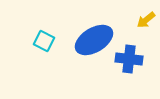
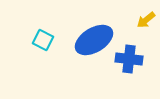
cyan square: moved 1 px left, 1 px up
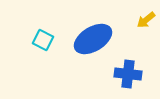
blue ellipse: moved 1 px left, 1 px up
blue cross: moved 1 px left, 15 px down
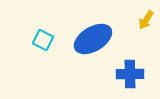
yellow arrow: rotated 18 degrees counterclockwise
blue cross: moved 2 px right; rotated 8 degrees counterclockwise
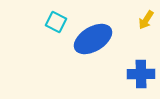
cyan square: moved 13 px right, 18 px up
blue cross: moved 11 px right
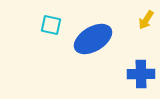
cyan square: moved 5 px left, 3 px down; rotated 15 degrees counterclockwise
